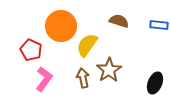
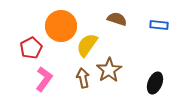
brown semicircle: moved 2 px left, 2 px up
red pentagon: moved 2 px up; rotated 20 degrees clockwise
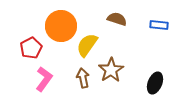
brown star: moved 2 px right
